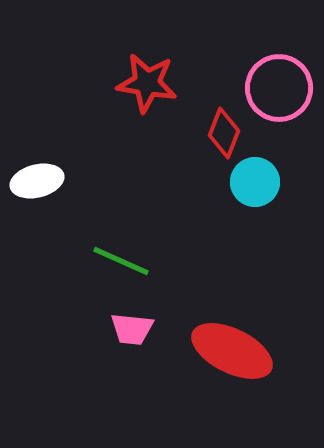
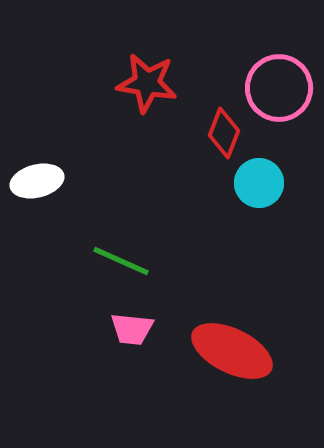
cyan circle: moved 4 px right, 1 px down
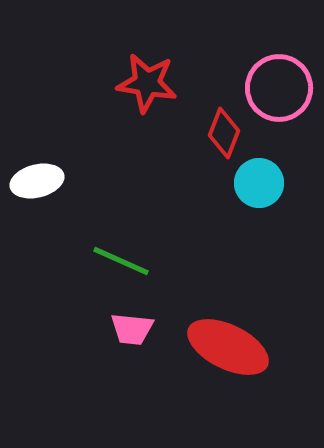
red ellipse: moved 4 px left, 4 px up
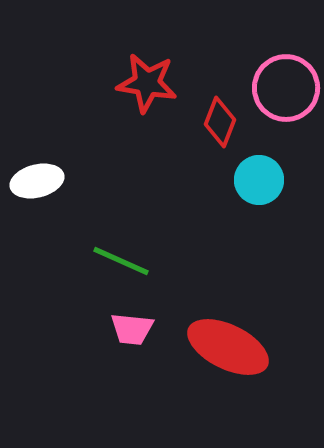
pink circle: moved 7 px right
red diamond: moved 4 px left, 11 px up
cyan circle: moved 3 px up
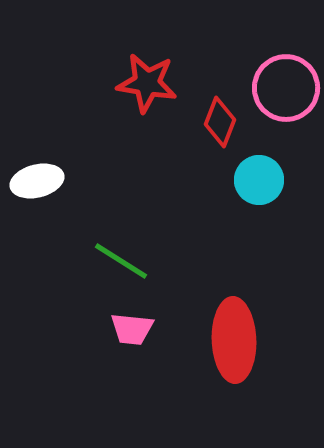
green line: rotated 8 degrees clockwise
red ellipse: moved 6 px right, 7 px up; rotated 62 degrees clockwise
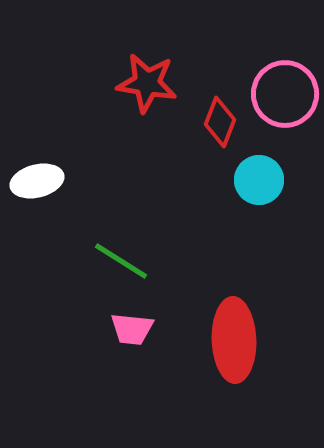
pink circle: moved 1 px left, 6 px down
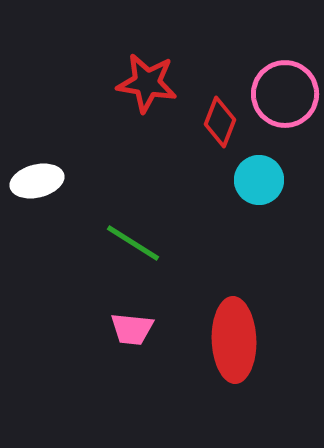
green line: moved 12 px right, 18 px up
